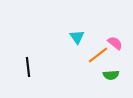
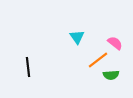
orange line: moved 5 px down
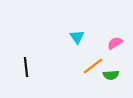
pink semicircle: rotated 70 degrees counterclockwise
orange line: moved 5 px left, 6 px down
black line: moved 2 px left
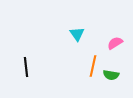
cyan triangle: moved 3 px up
orange line: rotated 40 degrees counterclockwise
green semicircle: rotated 14 degrees clockwise
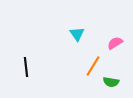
orange line: rotated 20 degrees clockwise
green semicircle: moved 7 px down
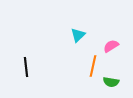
cyan triangle: moved 1 px right, 1 px down; rotated 21 degrees clockwise
pink semicircle: moved 4 px left, 3 px down
orange line: rotated 20 degrees counterclockwise
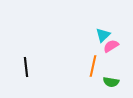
cyan triangle: moved 25 px right
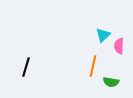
pink semicircle: moved 8 px right; rotated 56 degrees counterclockwise
black line: rotated 24 degrees clockwise
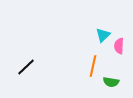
black line: rotated 30 degrees clockwise
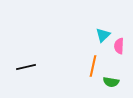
black line: rotated 30 degrees clockwise
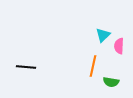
black line: rotated 18 degrees clockwise
